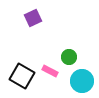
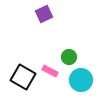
purple square: moved 11 px right, 4 px up
black square: moved 1 px right, 1 px down
cyan circle: moved 1 px left, 1 px up
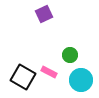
green circle: moved 1 px right, 2 px up
pink rectangle: moved 1 px left, 1 px down
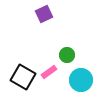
green circle: moved 3 px left
pink rectangle: rotated 63 degrees counterclockwise
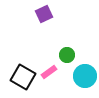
cyan circle: moved 4 px right, 4 px up
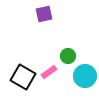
purple square: rotated 12 degrees clockwise
green circle: moved 1 px right, 1 px down
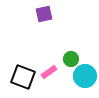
green circle: moved 3 px right, 3 px down
black square: rotated 10 degrees counterclockwise
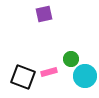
pink rectangle: rotated 21 degrees clockwise
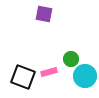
purple square: rotated 24 degrees clockwise
